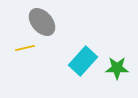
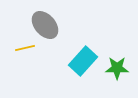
gray ellipse: moved 3 px right, 3 px down
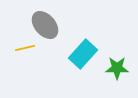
cyan rectangle: moved 7 px up
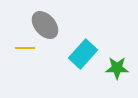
yellow line: rotated 12 degrees clockwise
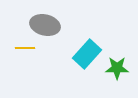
gray ellipse: rotated 36 degrees counterclockwise
cyan rectangle: moved 4 px right
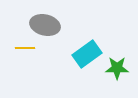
cyan rectangle: rotated 12 degrees clockwise
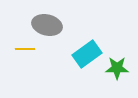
gray ellipse: moved 2 px right
yellow line: moved 1 px down
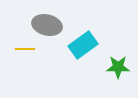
cyan rectangle: moved 4 px left, 9 px up
green star: moved 1 px right, 1 px up
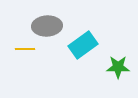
gray ellipse: moved 1 px down; rotated 16 degrees counterclockwise
